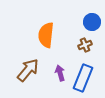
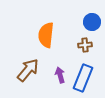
brown cross: rotated 16 degrees clockwise
purple arrow: moved 2 px down
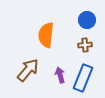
blue circle: moved 5 px left, 2 px up
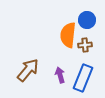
orange semicircle: moved 22 px right
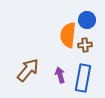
blue rectangle: rotated 12 degrees counterclockwise
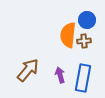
brown cross: moved 1 px left, 4 px up
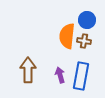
orange semicircle: moved 1 px left, 1 px down
brown cross: rotated 16 degrees clockwise
brown arrow: rotated 40 degrees counterclockwise
blue rectangle: moved 2 px left, 2 px up
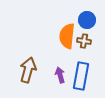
brown arrow: rotated 15 degrees clockwise
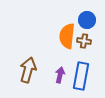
purple arrow: rotated 28 degrees clockwise
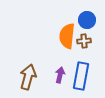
brown cross: rotated 16 degrees counterclockwise
brown arrow: moved 7 px down
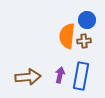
brown arrow: rotated 70 degrees clockwise
